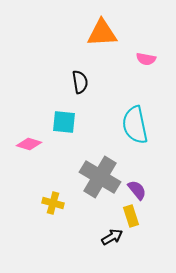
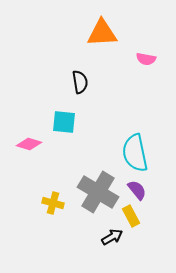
cyan semicircle: moved 28 px down
gray cross: moved 2 px left, 15 px down
yellow rectangle: rotated 10 degrees counterclockwise
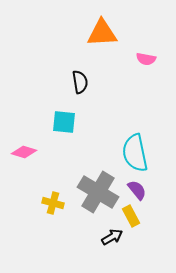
pink diamond: moved 5 px left, 8 px down
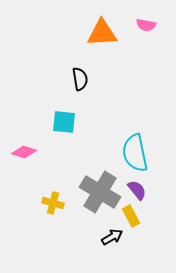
pink semicircle: moved 34 px up
black semicircle: moved 3 px up
gray cross: moved 2 px right
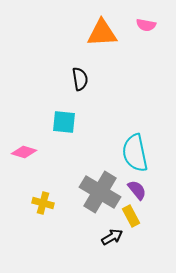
yellow cross: moved 10 px left
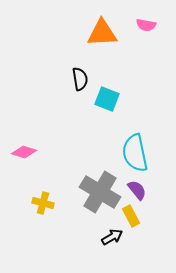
cyan square: moved 43 px right, 23 px up; rotated 15 degrees clockwise
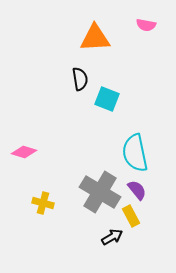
orange triangle: moved 7 px left, 5 px down
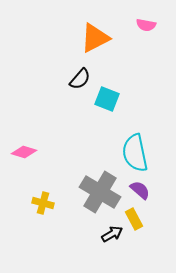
orange triangle: rotated 24 degrees counterclockwise
black semicircle: rotated 50 degrees clockwise
purple semicircle: moved 3 px right; rotated 10 degrees counterclockwise
yellow rectangle: moved 3 px right, 3 px down
black arrow: moved 3 px up
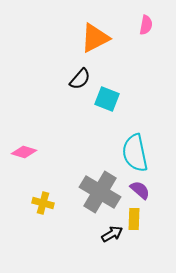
pink semicircle: rotated 90 degrees counterclockwise
yellow rectangle: rotated 30 degrees clockwise
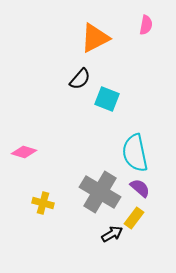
purple semicircle: moved 2 px up
yellow rectangle: moved 1 px up; rotated 35 degrees clockwise
